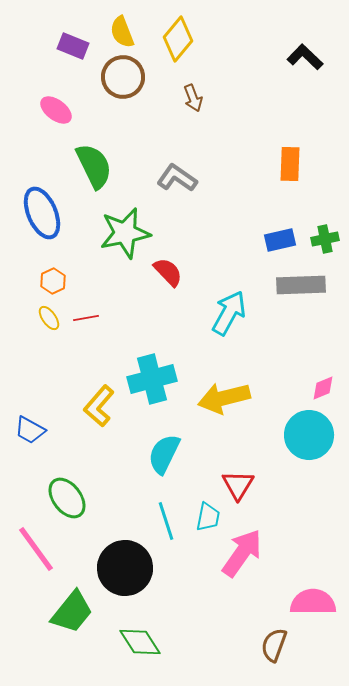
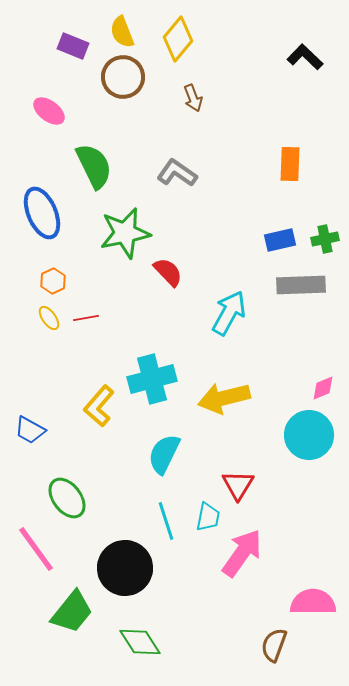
pink ellipse: moved 7 px left, 1 px down
gray L-shape: moved 5 px up
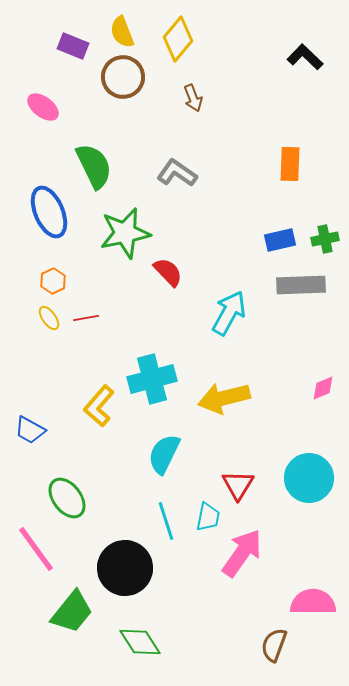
pink ellipse: moved 6 px left, 4 px up
blue ellipse: moved 7 px right, 1 px up
cyan circle: moved 43 px down
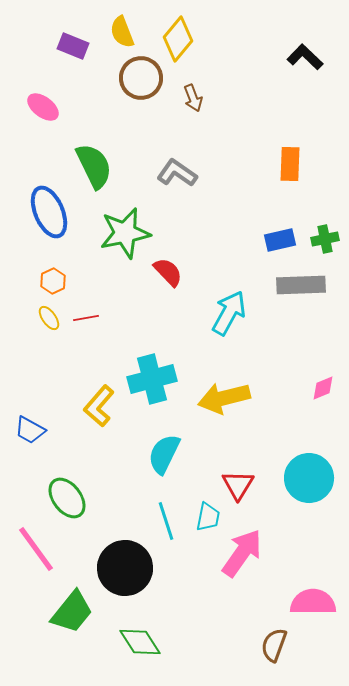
brown circle: moved 18 px right, 1 px down
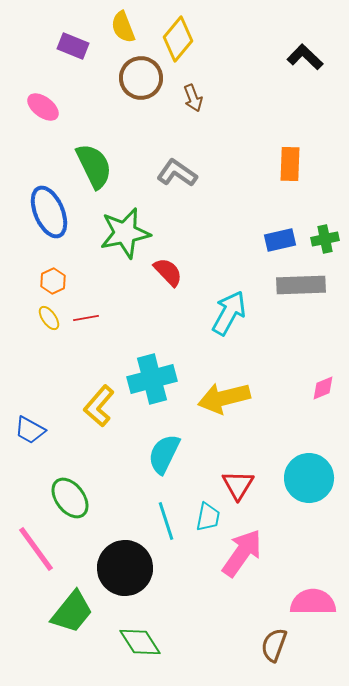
yellow semicircle: moved 1 px right, 5 px up
green ellipse: moved 3 px right
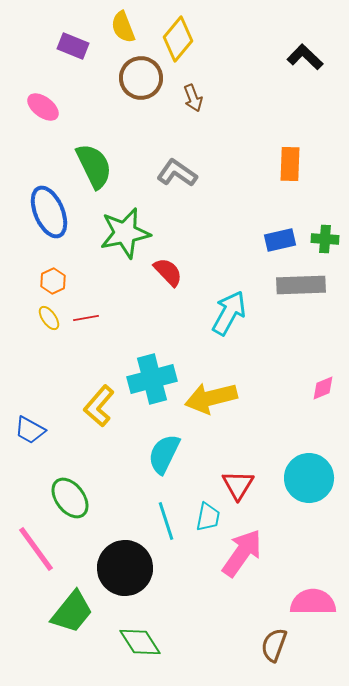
green cross: rotated 16 degrees clockwise
yellow arrow: moved 13 px left
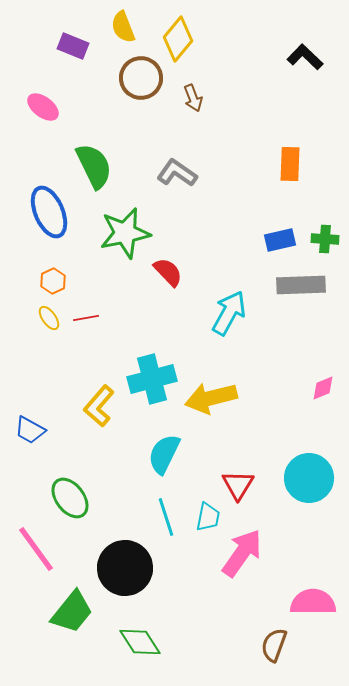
cyan line: moved 4 px up
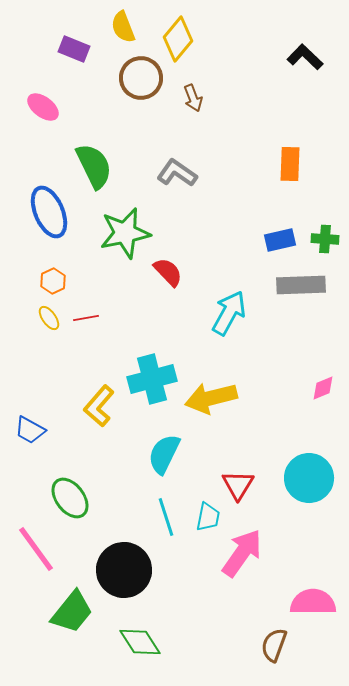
purple rectangle: moved 1 px right, 3 px down
black circle: moved 1 px left, 2 px down
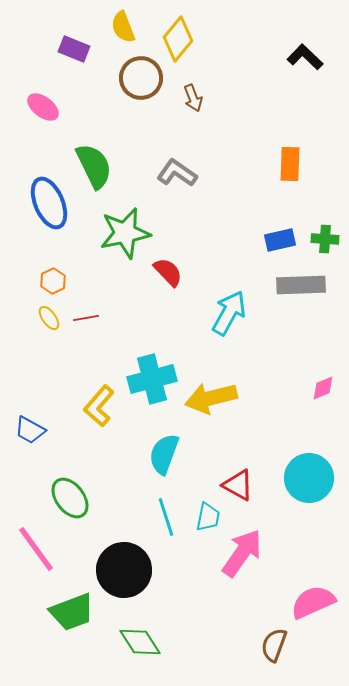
blue ellipse: moved 9 px up
cyan semicircle: rotated 6 degrees counterclockwise
red triangle: rotated 32 degrees counterclockwise
pink semicircle: rotated 24 degrees counterclockwise
green trapezoid: rotated 30 degrees clockwise
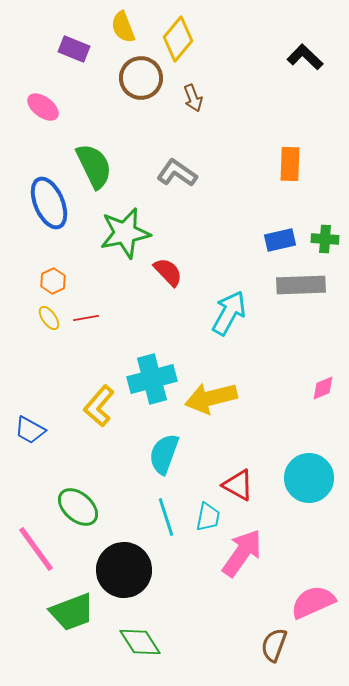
green ellipse: moved 8 px right, 9 px down; rotated 12 degrees counterclockwise
